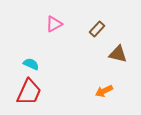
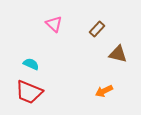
pink triangle: rotated 48 degrees counterclockwise
red trapezoid: rotated 88 degrees clockwise
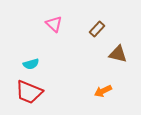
cyan semicircle: rotated 140 degrees clockwise
orange arrow: moved 1 px left
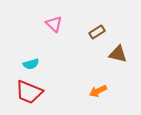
brown rectangle: moved 3 px down; rotated 14 degrees clockwise
orange arrow: moved 5 px left
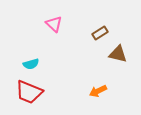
brown rectangle: moved 3 px right, 1 px down
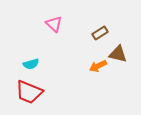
orange arrow: moved 25 px up
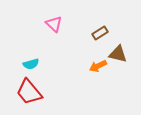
red trapezoid: rotated 28 degrees clockwise
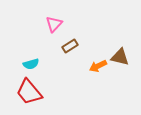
pink triangle: rotated 30 degrees clockwise
brown rectangle: moved 30 px left, 13 px down
brown triangle: moved 2 px right, 3 px down
